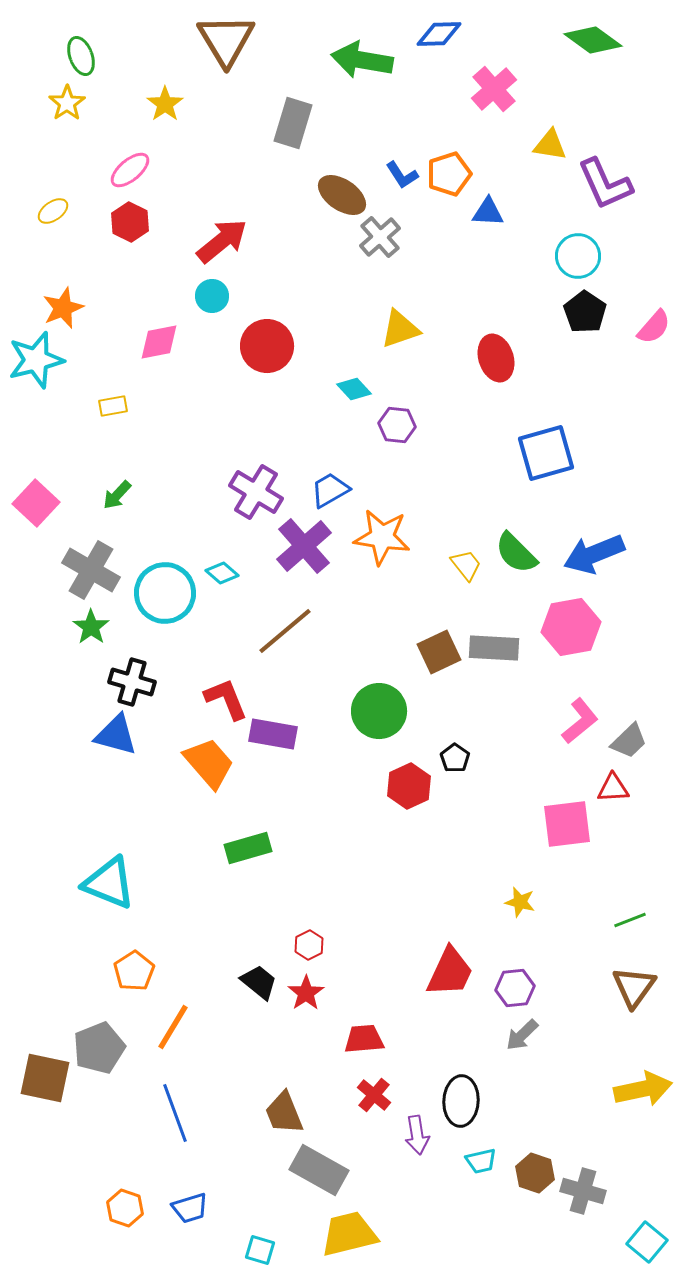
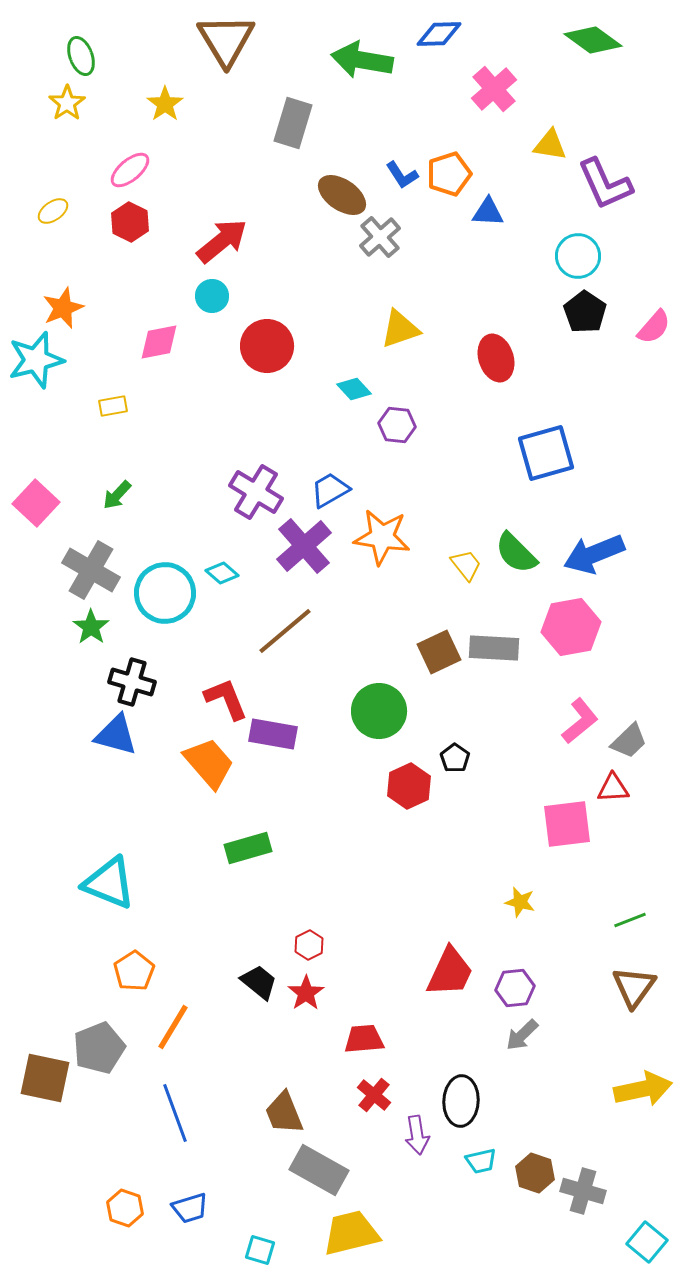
yellow trapezoid at (349, 1234): moved 2 px right, 1 px up
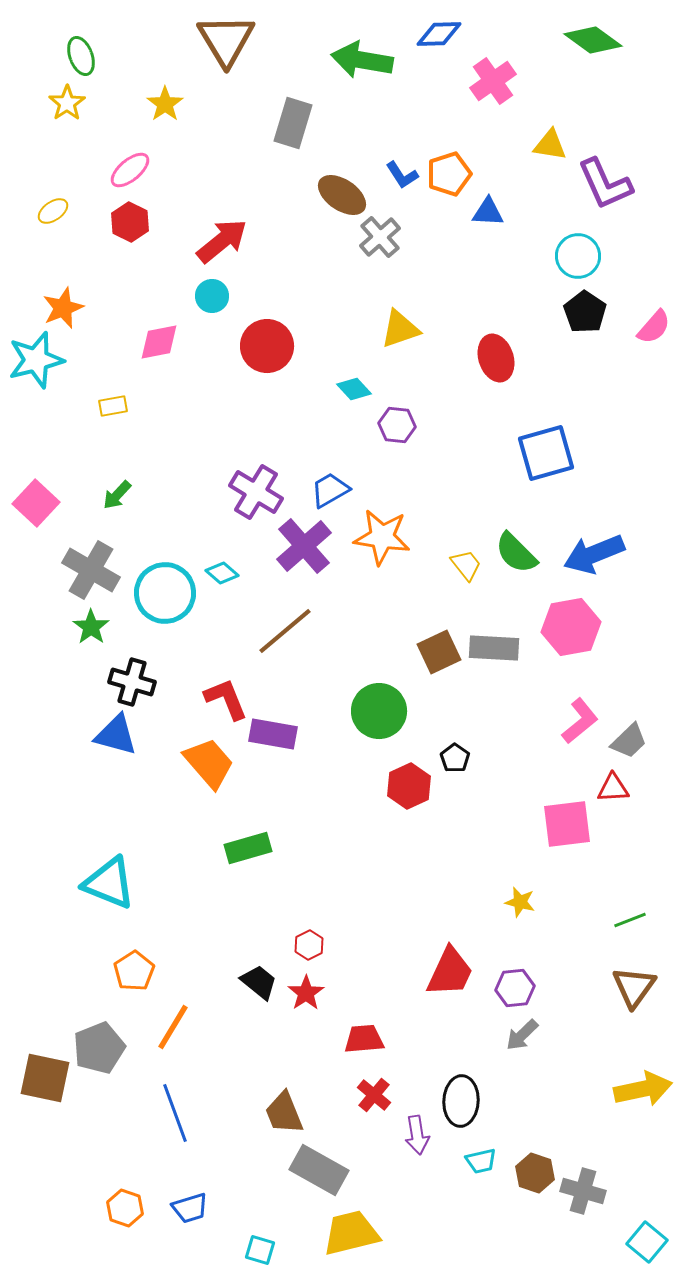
pink cross at (494, 89): moved 1 px left, 8 px up; rotated 6 degrees clockwise
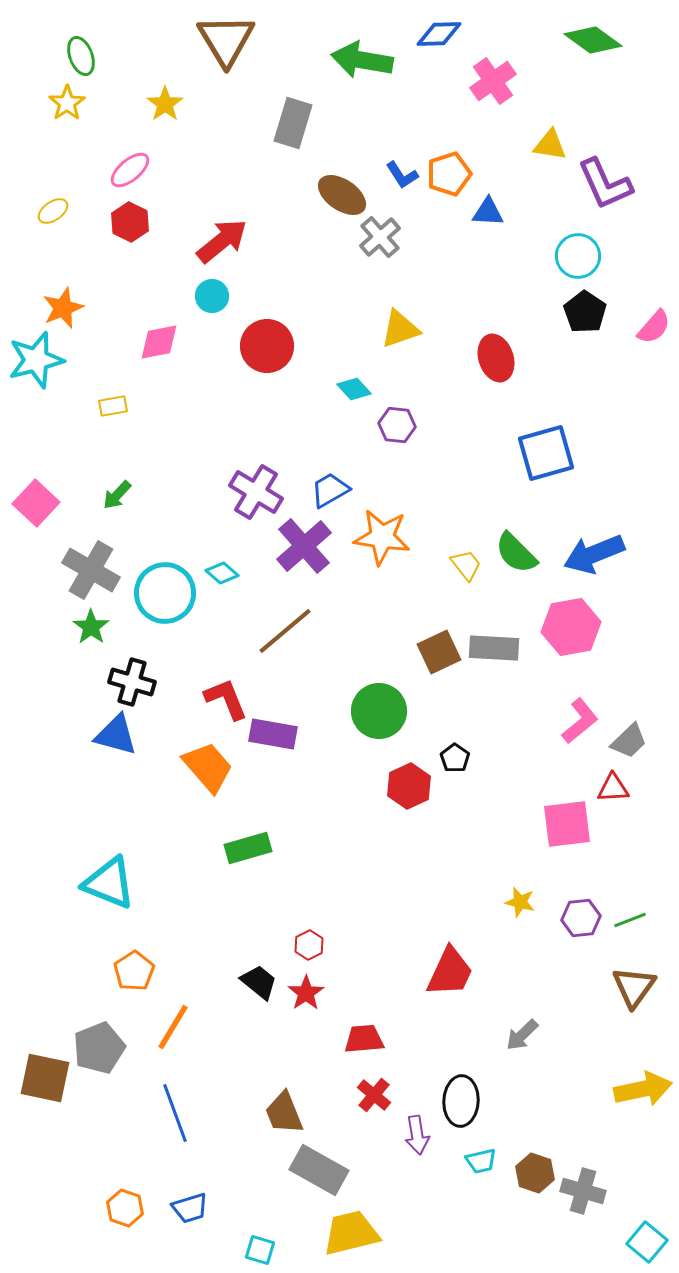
orange trapezoid at (209, 763): moved 1 px left, 4 px down
purple hexagon at (515, 988): moved 66 px right, 70 px up
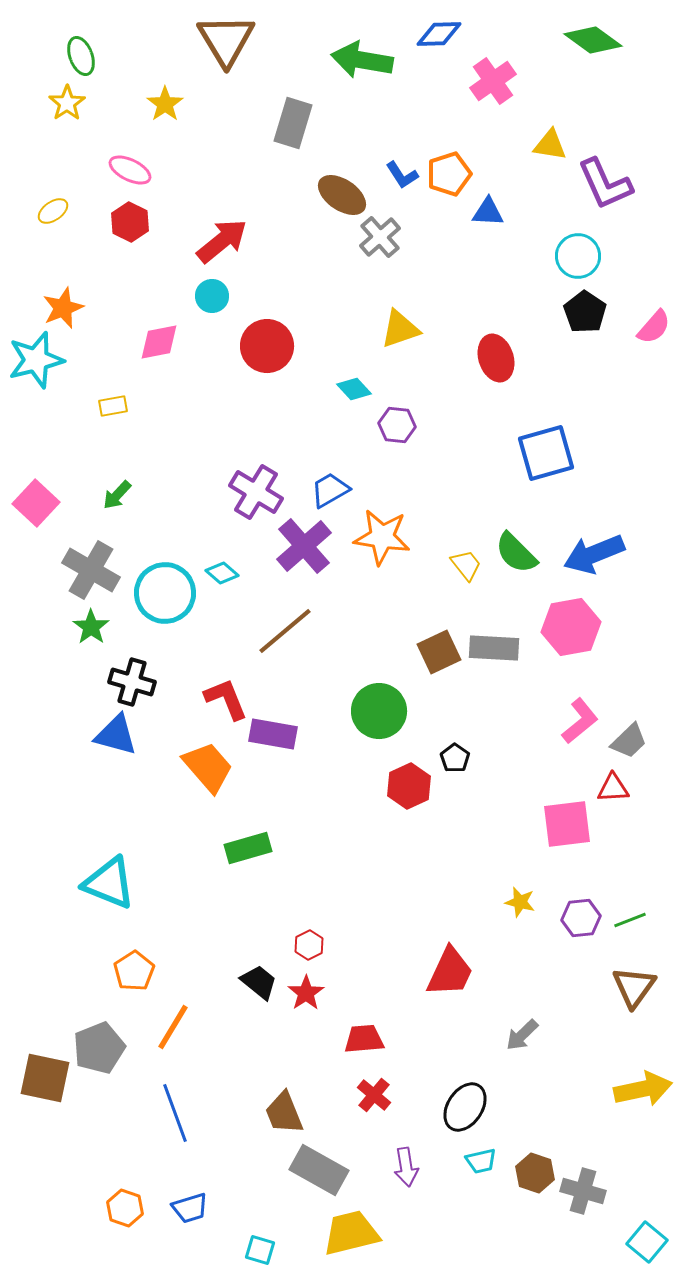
pink ellipse at (130, 170): rotated 66 degrees clockwise
black ellipse at (461, 1101): moved 4 px right, 6 px down; rotated 30 degrees clockwise
purple arrow at (417, 1135): moved 11 px left, 32 px down
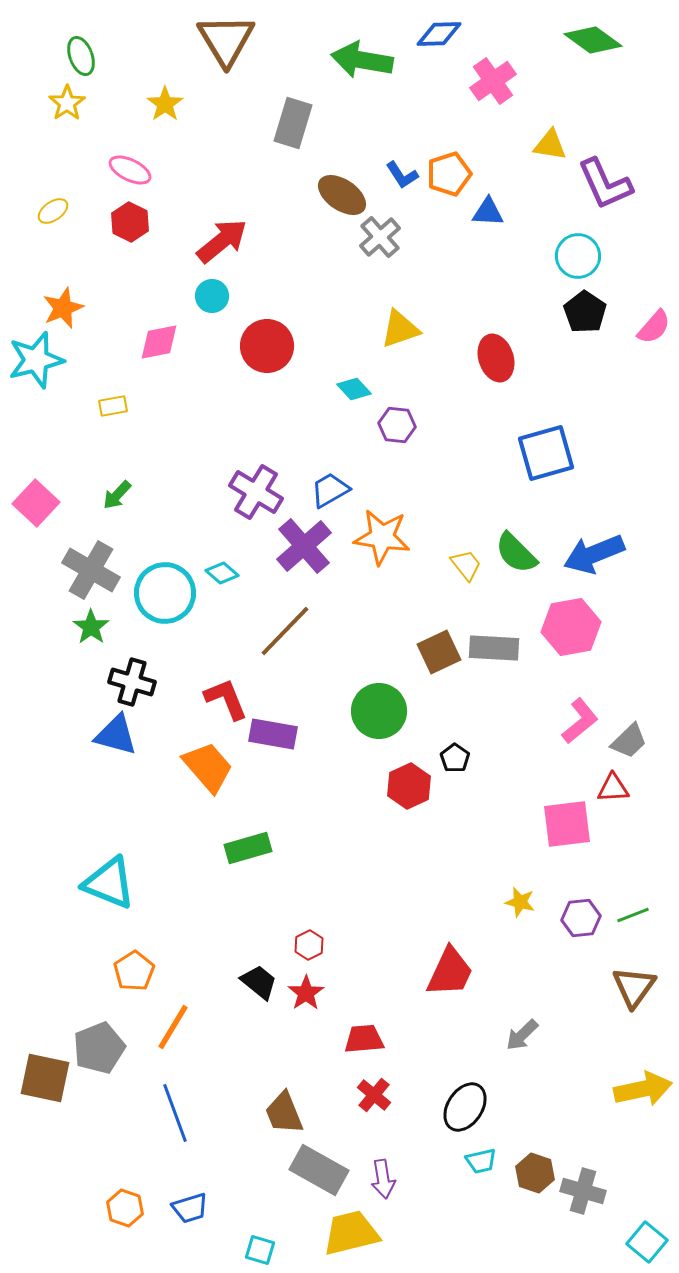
brown line at (285, 631): rotated 6 degrees counterclockwise
green line at (630, 920): moved 3 px right, 5 px up
purple arrow at (406, 1167): moved 23 px left, 12 px down
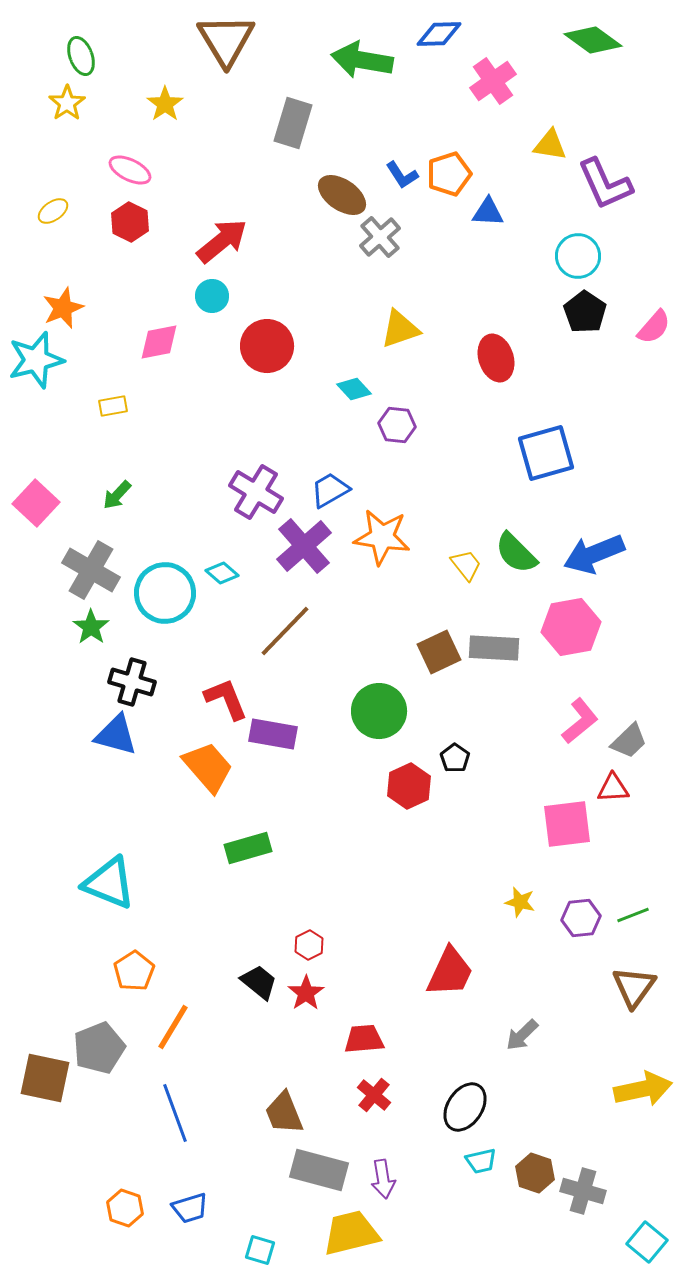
gray rectangle at (319, 1170): rotated 14 degrees counterclockwise
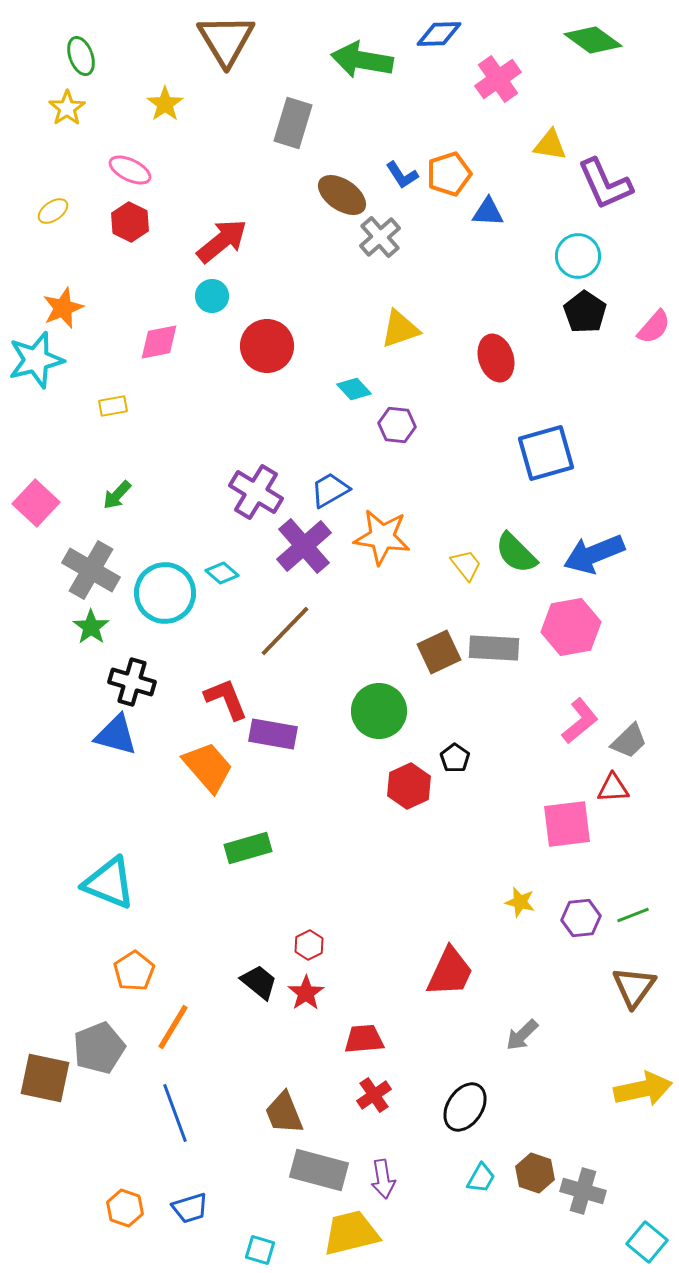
pink cross at (493, 81): moved 5 px right, 2 px up
yellow star at (67, 103): moved 5 px down
red cross at (374, 1095): rotated 16 degrees clockwise
cyan trapezoid at (481, 1161): moved 17 px down; rotated 48 degrees counterclockwise
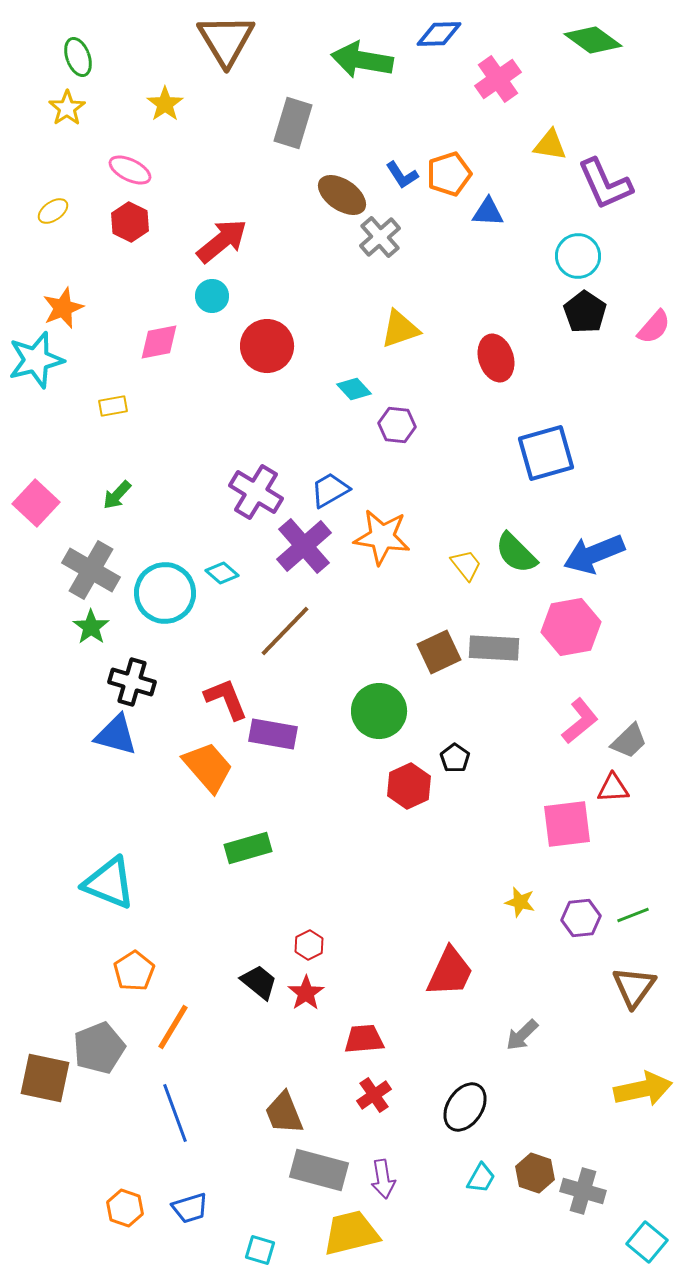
green ellipse at (81, 56): moved 3 px left, 1 px down
